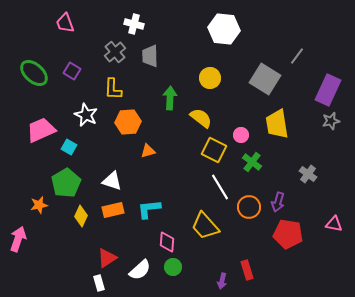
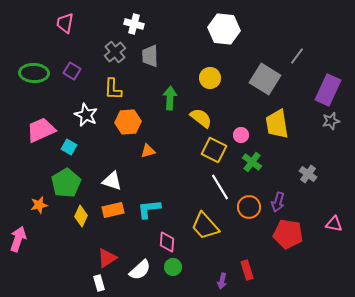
pink trapezoid at (65, 23): rotated 30 degrees clockwise
green ellipse at (34, 73): rotated 40 degrees counterclockwise
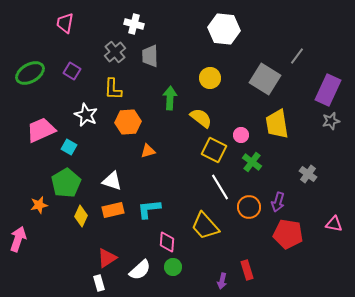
green ellipse at (34, 73): moved 4 px left; rotated 32 degrees counterclockwise
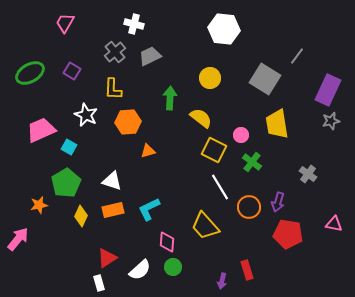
pink trapezoid at (65, 23): rotated 20 degrees clockwise
gray trapezoid at (150, 56): rotated 65 degrees clockwise
cyan L-shape at (149, 209): rotated 20 degrees counterclockwise
pink arrow at (18, 239): rotated 20 degrees clockwise
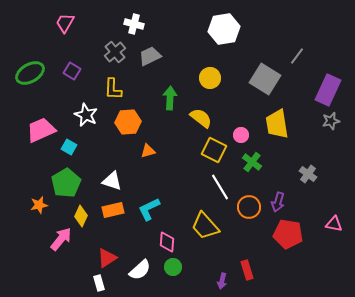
white hexagon at (224, 29): rotated 16 degrees counterclockwise
pink arrow at (18, 239): moved 43 px right
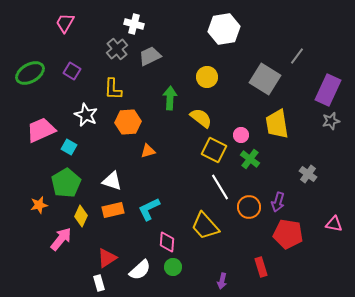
gray cross at (115, 52): moved 2 px right, 3 px up
yellow circle at (210, 78): moved 3 px left, 1 px up
green cross at (252, 162): moved 2 px left, 3 px up
red rectangle at (247, 270): moved 14 px right, 3 px up
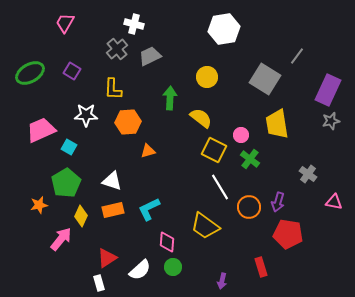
white star at (86, 115): rotated 25 degrees counterclockwise
pink triangle at (334, 224): moved 22 px up
yellow trapezoid at (205, 226): rotated 12 degrees counterclockwise
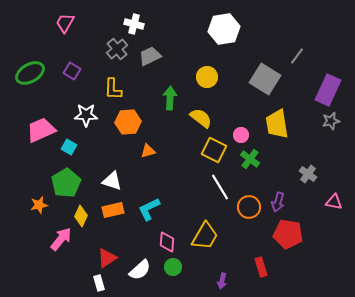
yellow trapezoid at (205, 226): moved 10 px down; rotated 96 degrees counterclockwise
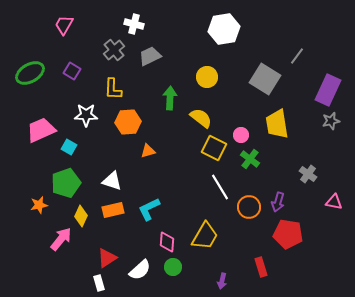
pink trapezoid at (65, 23): moved 1 px left, 2 px down
gray cross at (117, 49): moved 3 px left, 1 px down
yellow square at (214, 150): moved 2 px up
green pentagon at (66, 183): rotated 12 degrees clockwise
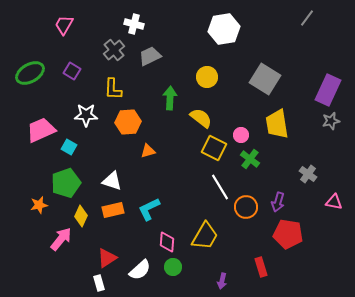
gray line at (297, 56): moved 10 px right, 38 px up
orange circle at (249, 207): moved 3 px left
